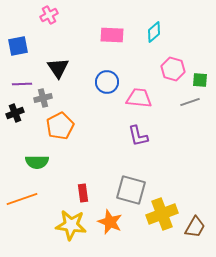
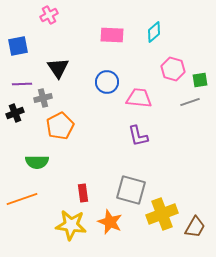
green square: rotated 14 degrees counterclockwise
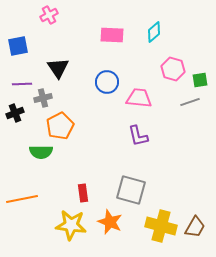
green semicircle: moved 4 px right, 10 px up
orange line: rotated 8 degrees clockwise
yellow cross: moved 1 px left, 12 px down; rotated 36 degrees clockwise
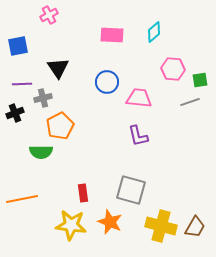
pink hexagon: rotated 10 degrees counterclockwise
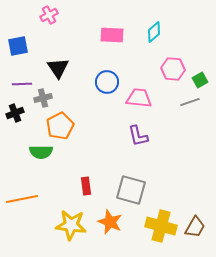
green square: rotated 21 degrees counterclockwise
red rectangle: moved 3 px right, 7 px up
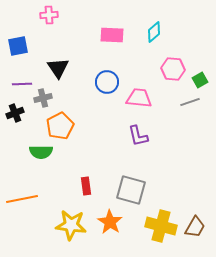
pink cross: rotated 24 degrees clockwise
orange star: rotated 10 degrees clockwise
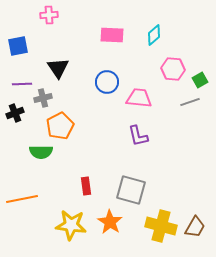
cyan diamond: moved 3 px down
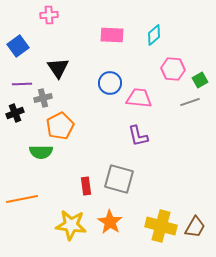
blue square: rotated 25 degrees counterclockwise
blue circle: moved 3 px right, 1 px down
gray square: moved 12 px left, 11 px up
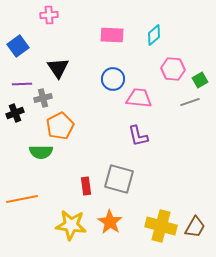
blue circle: moved 3 px right, 4 px up
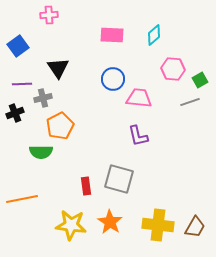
yellow cross: moved 3 px left, 1 px up; rotated 8 degrees counterclockwise
